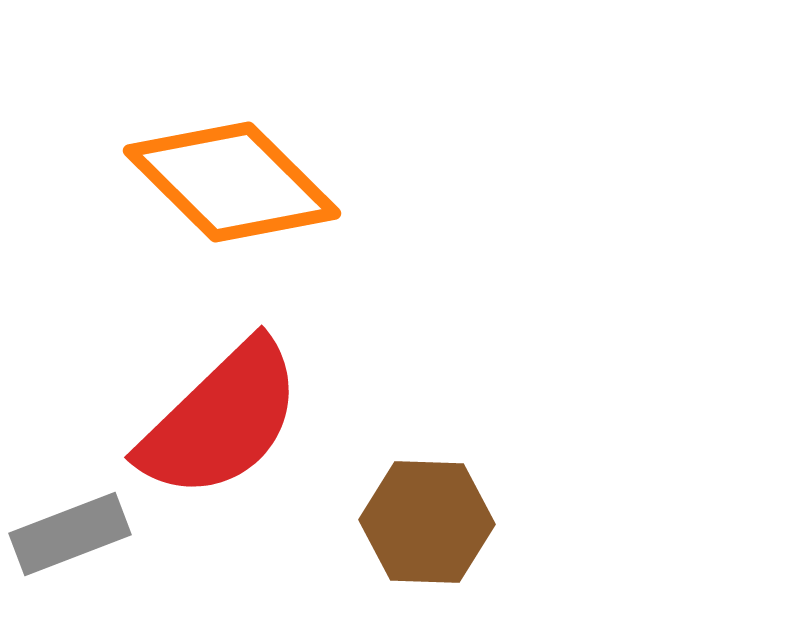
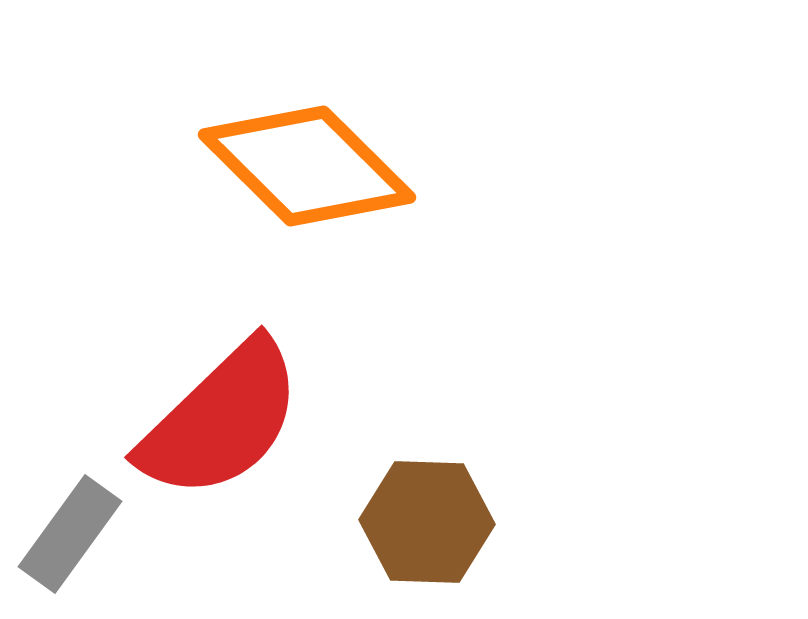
orange diamond: moved 75 px right, 16 px up
gray rectangle: rotated 33 degrees counterclockwise
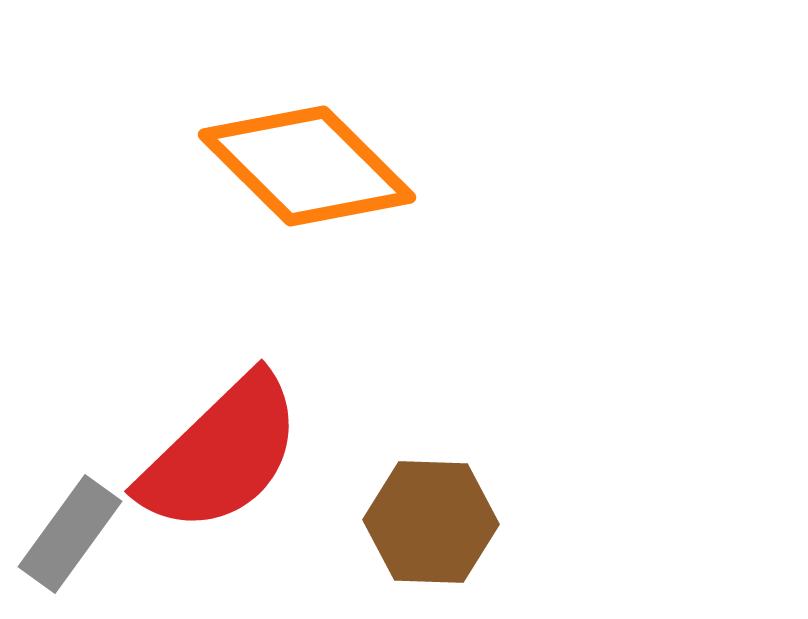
red semicircle: moved 34 px down
brown hexagon: moved 4 px right
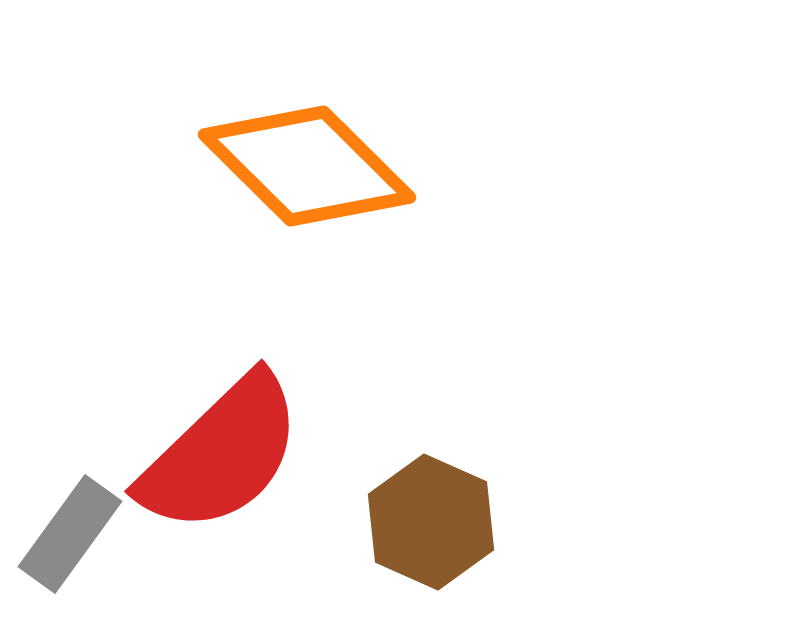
brown hexagon: rotated 22 degrees clockwise
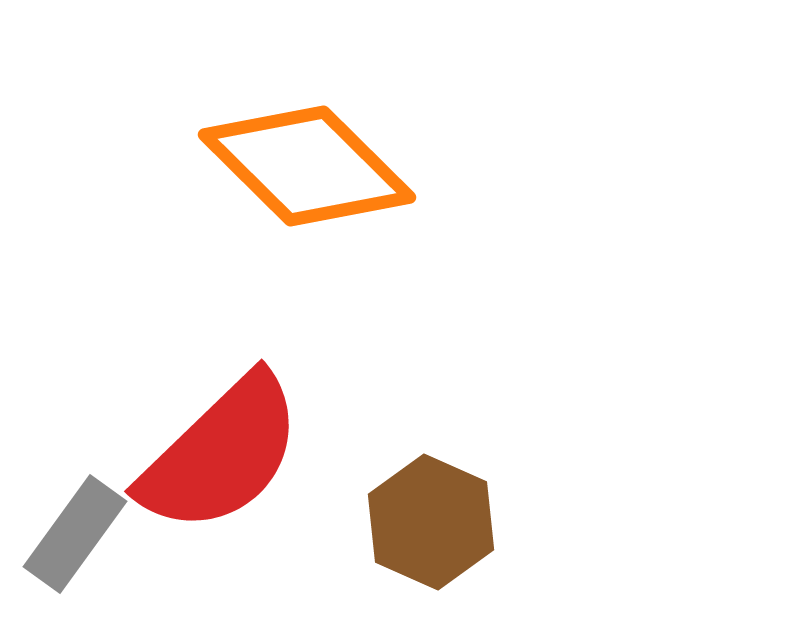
gray rectangle: moved 5 px right
